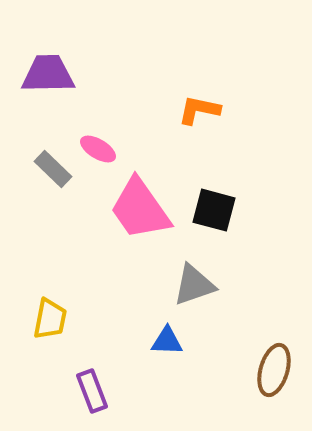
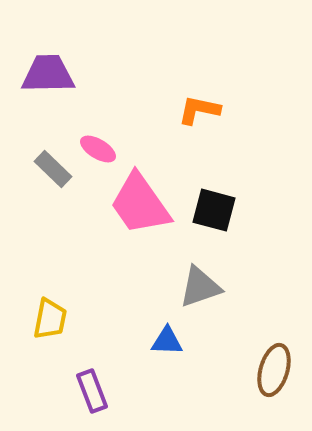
pink trapezoid: moved 5 px up
gray triangle: moved 6 px right, 2 px down
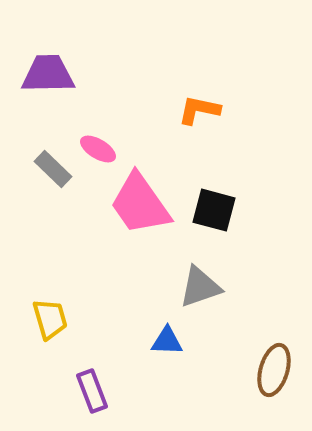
yellow trapezoid: rotated 27 degrees counterclockwise
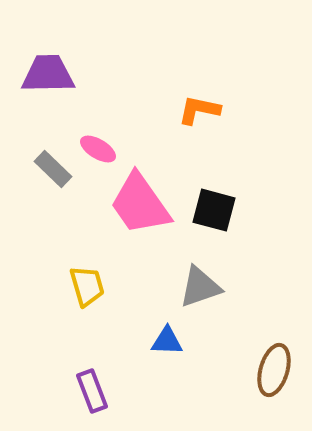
yellow trapezoid: moved 37 px right, 33 px up
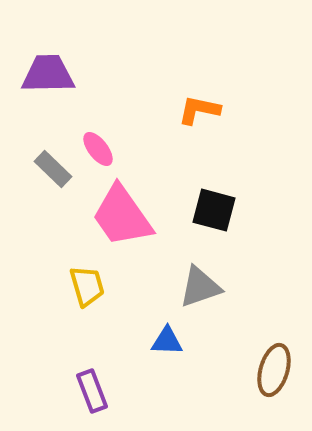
pink ellipse: rotated 21 degrees clockwise
pink trapezoid: moved 18 px left, 12 px down
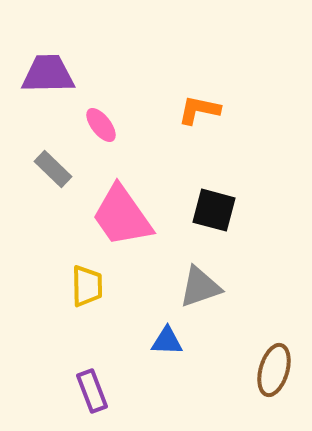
pink ellipse: moved 3 px right, 24 px up
yellow trapezoid: rotated 15 degrees clockwise
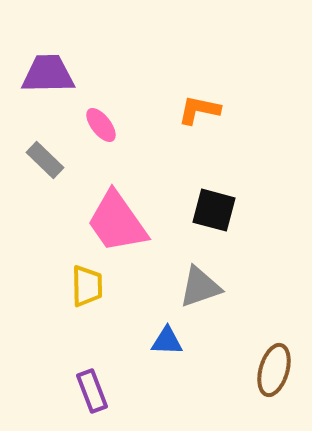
gray rectangle: moved 8 px left, 9 px up
pink trapezoid: moved 5 px left, 6 px down
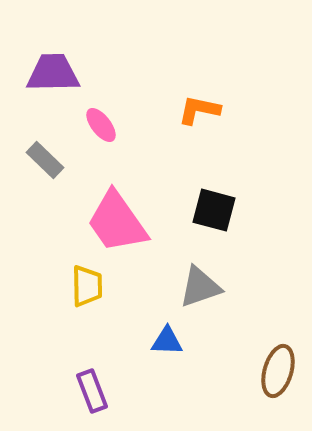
purple trapezoid: moved 5 px right, 1 px up
brown ellipse: moved 4 px right, 1 px down
